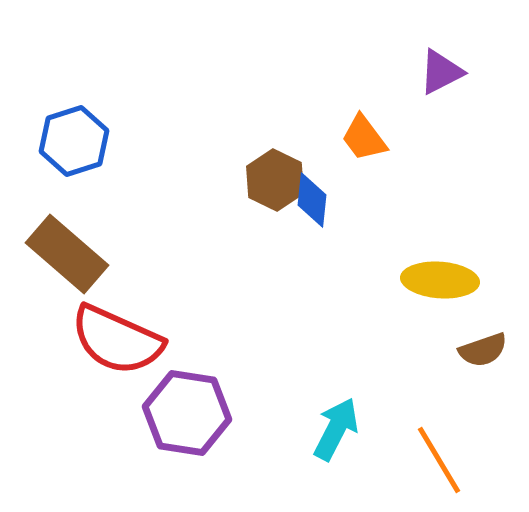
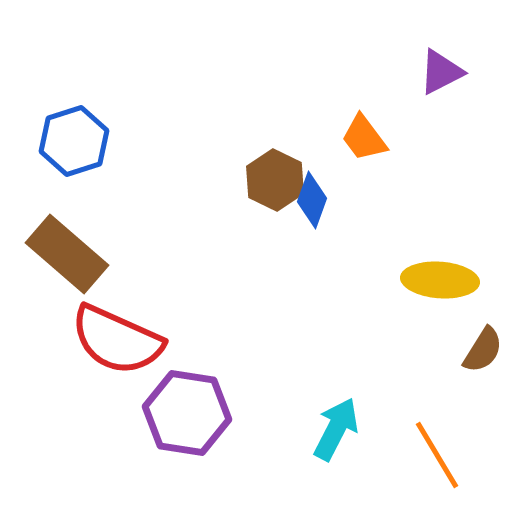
blue diamond: rotated 14 degrees clockwise
brown semicircle: rotated 39 degrees counterclockwise
orange line: moved 2 px left, 5 px up
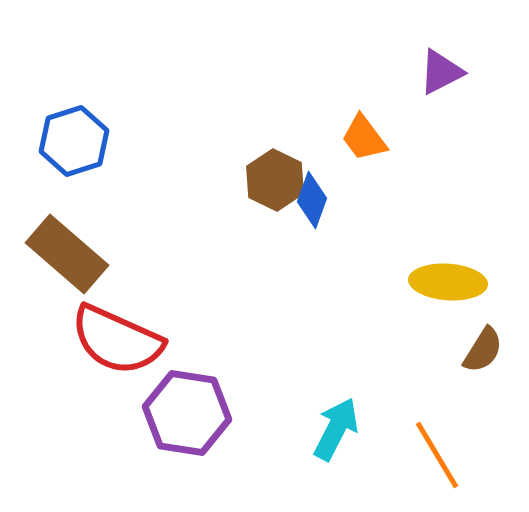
yellow ellipse: moved 8 px right, 2 px down
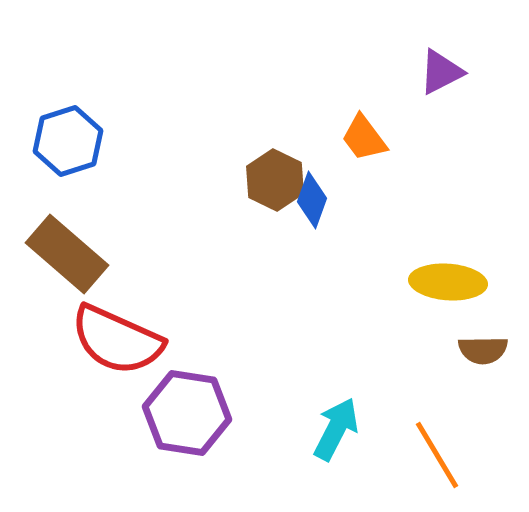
blue hexagon: moved 6 px left
brown semicircle: rotated 57 degrees clockwise
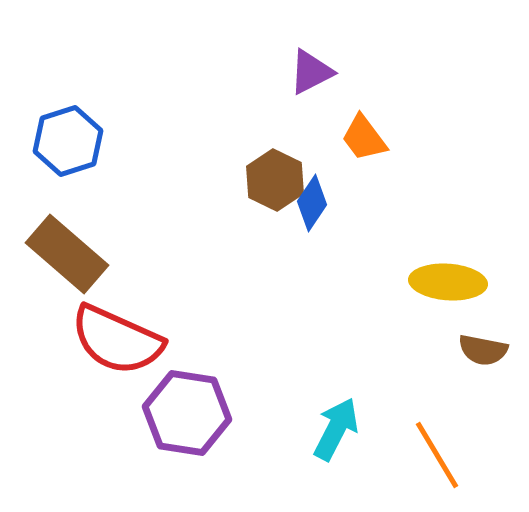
purple triangle: moved 130 px left
blue diamond: moved 3 px down; rotated 14 degrees clockwise
brown semicircle: rotated 12 degrees clockwise
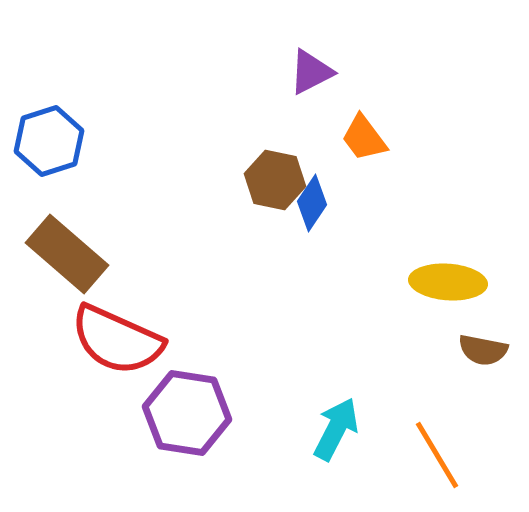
blue hexagon: moved 19 px left
brown hexagon: rotated 14 degrees counterclockwise
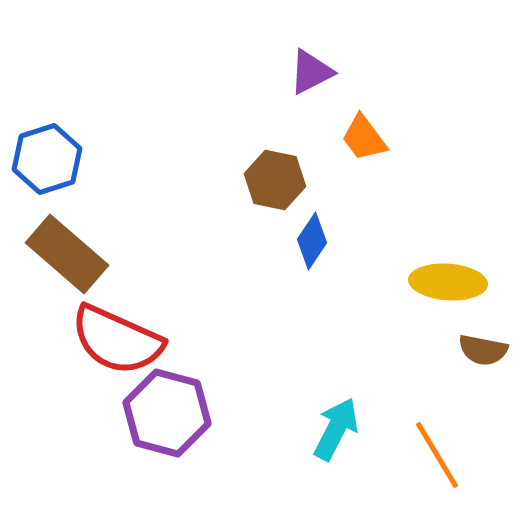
blue hexagon: moved 2 px left, 18 px down
blue diamond: moved 38 px down
purple hexagon: moved 20 px left; rotated 6 degrees clockwise
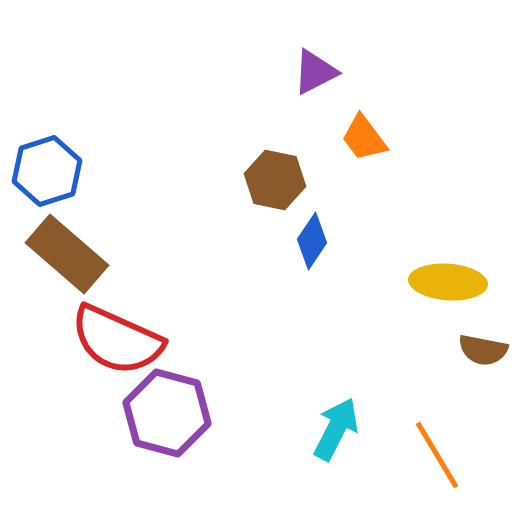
purple triangle: moved 4 px right
blue hexagon: moved 12 px down
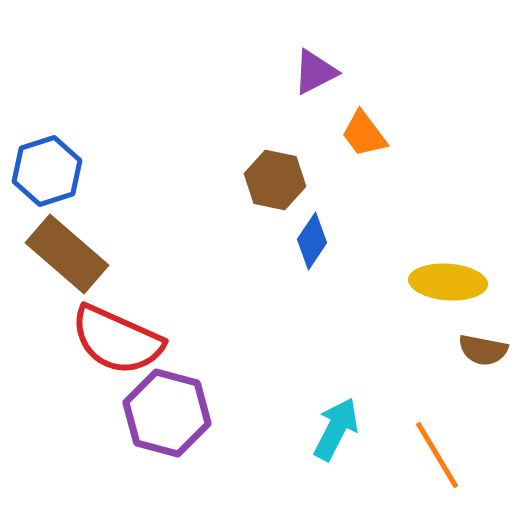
orange trapezoid: moved 4 px up
